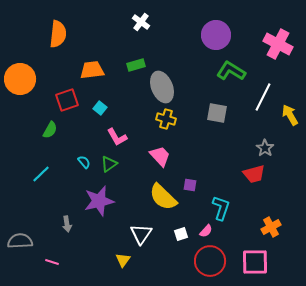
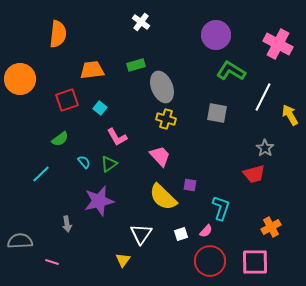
green semicircle: moved 10 px right, 9 px down; rotated 24 degrees clockwise
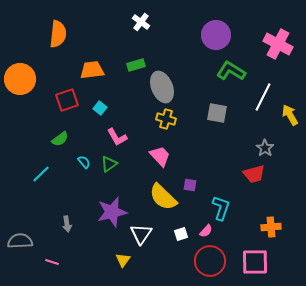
purple star: moved 13 px right, 11 px down
orange cross: rotated 24 degrees clockwise
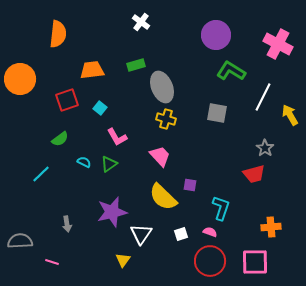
cyan semicircle: rotated 24 degrees counterclockwise
pink semicircle: moved 4 px right, 1 px down; rotated 112 degrees counterclockwise
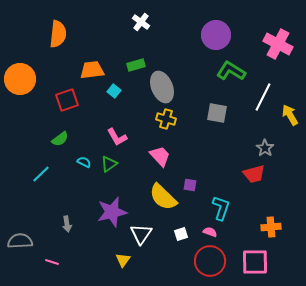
cyan square: moved 14 px right, 17 px up
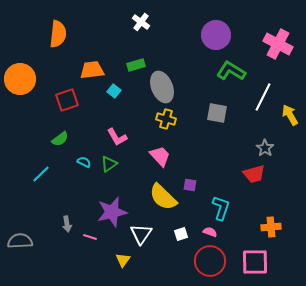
pink line: moved 38 px right, 25 px up
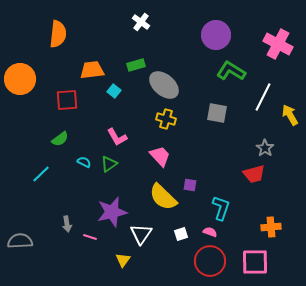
gray ellipse: moved 2 px right, 2 px up; rotated 28 degrees counterclockwise
red square: rotated 15 degrees clockwise
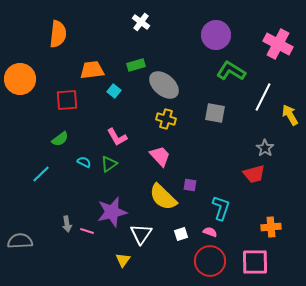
gray square: moved 2 px left
pink line: moved 3 px left, 6 px up
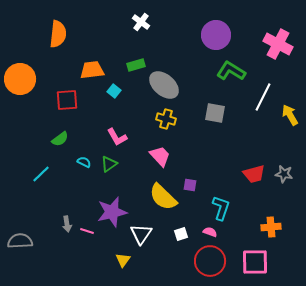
gray star: moved 19 px right, 26 px down; rotated 24 degrees counterclockwise
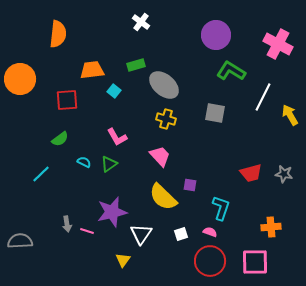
red trapezoid: moved 3 px left, 1 px up
